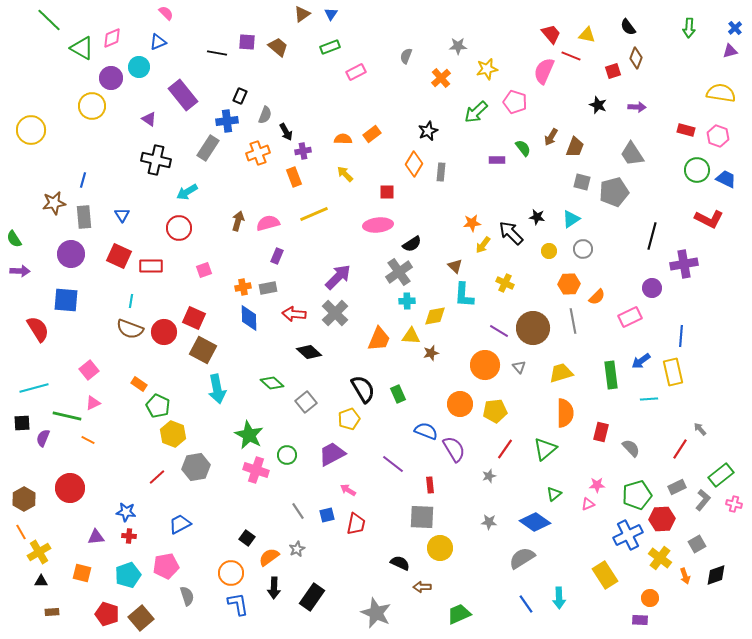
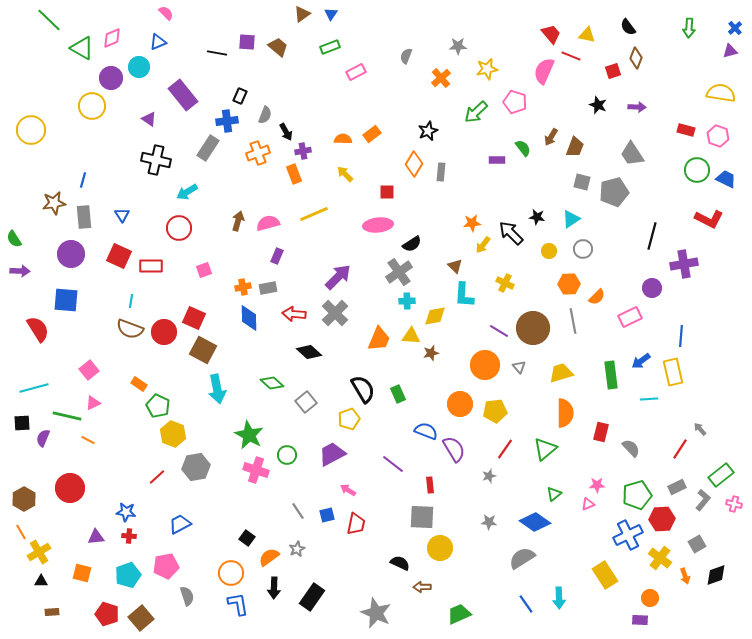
orange rectangle at (294, 177): moved 3 px up
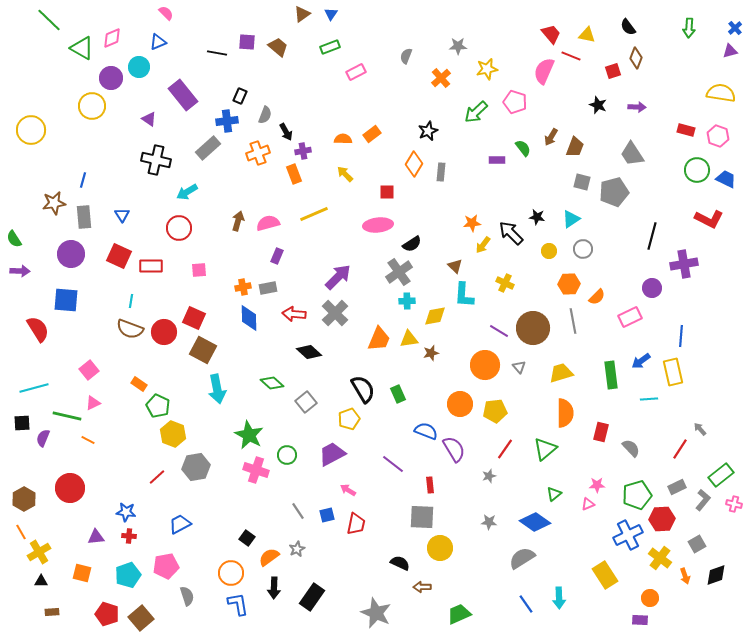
gray rectangle at (208, 148): rotated 15 degrees clockwise
pink square at (204, 270): moved 5 px left; rotated 14 degrees clockwise
yellow triangle at (411, 336): moved 2 px left, 3 px down; rotated 12 degrees counterclockwise
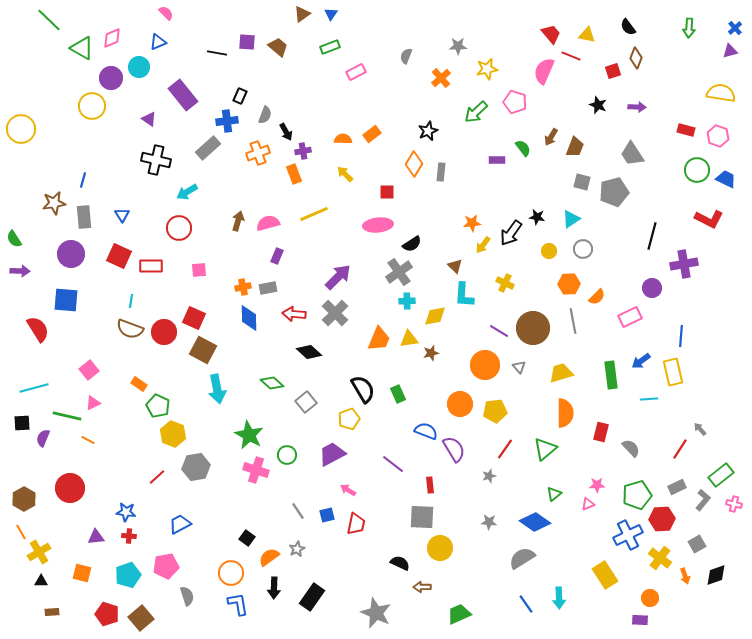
yellow circle at (31, 130): moved 10 px left, 1 px up
black arrow at (511, 233): rotated 100 degrees counterclockwise
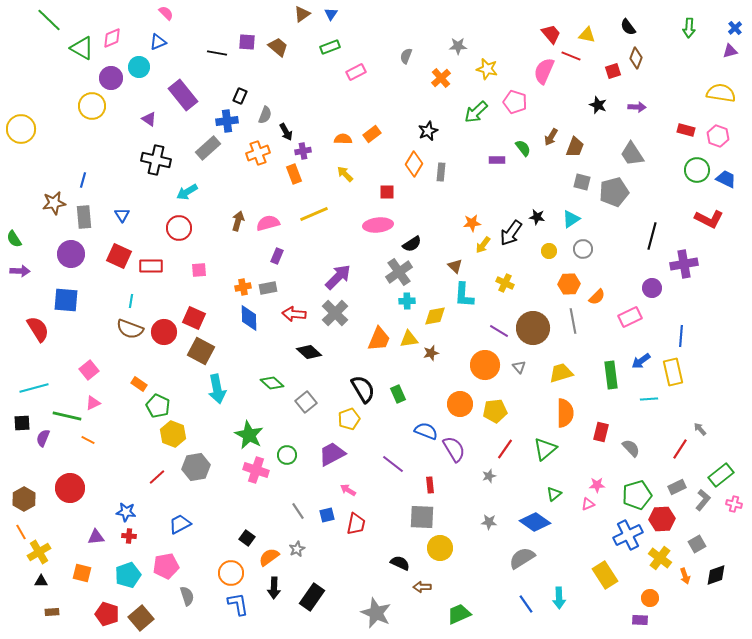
yellow star at (487, 69): rotated 25 degrees clockwise
brown square at (203, 350): moved 2 px left, 1 px down
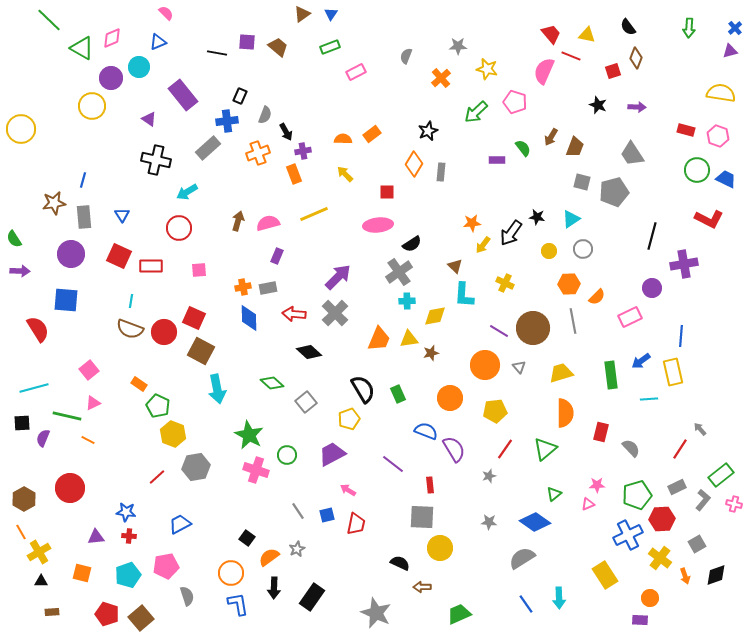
orange circle at (460, 404): moved 10 px left, 6 px up
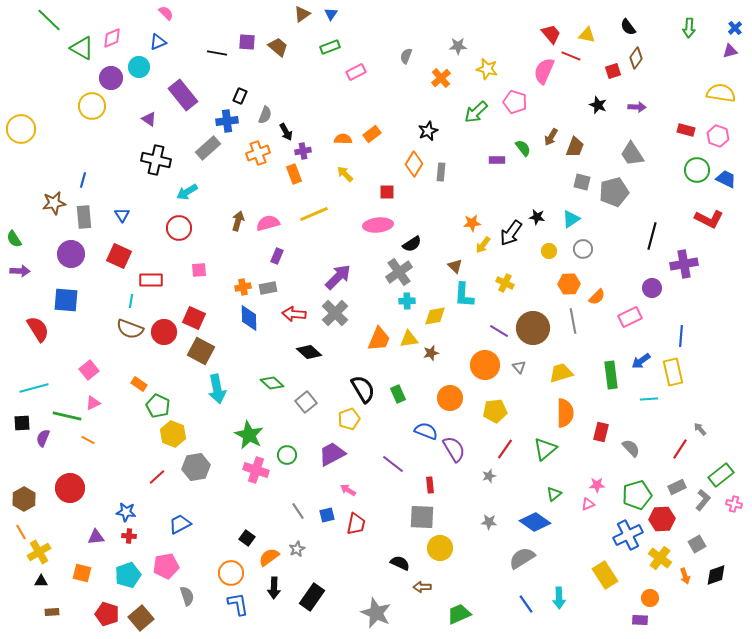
brown diamond at (636, 58): rotated 15 degrees clockwise
red rectangle at (151, 266): moved 14 px down
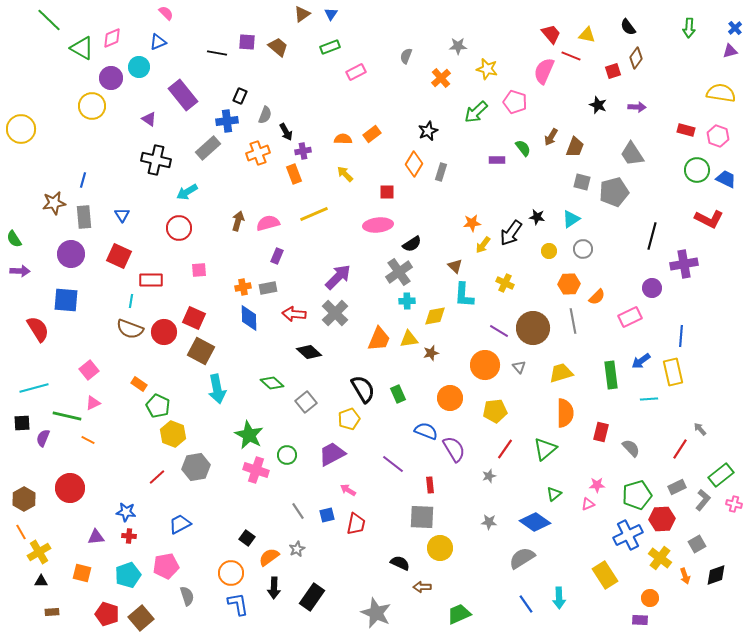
gray rectangle at (441, 172): rotated 12 degrees clockwise
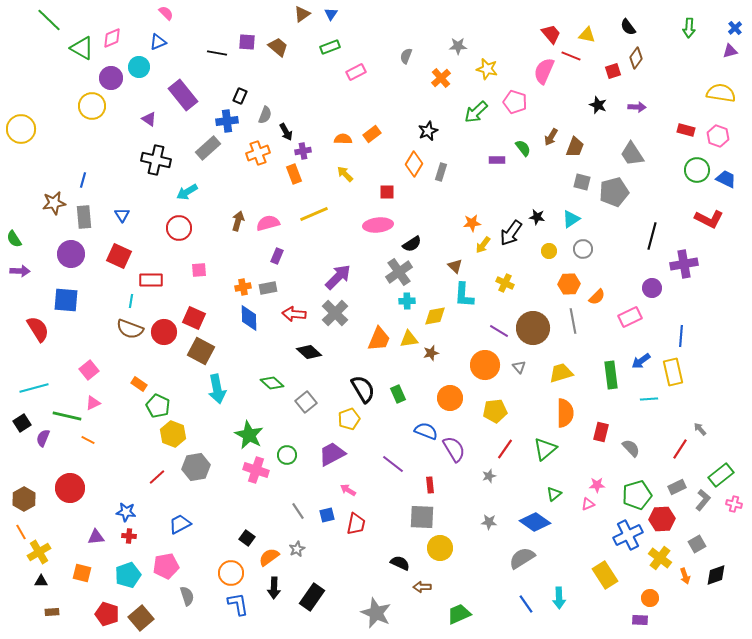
black square at (22, 423): rotated 30 degrees counterclockwise
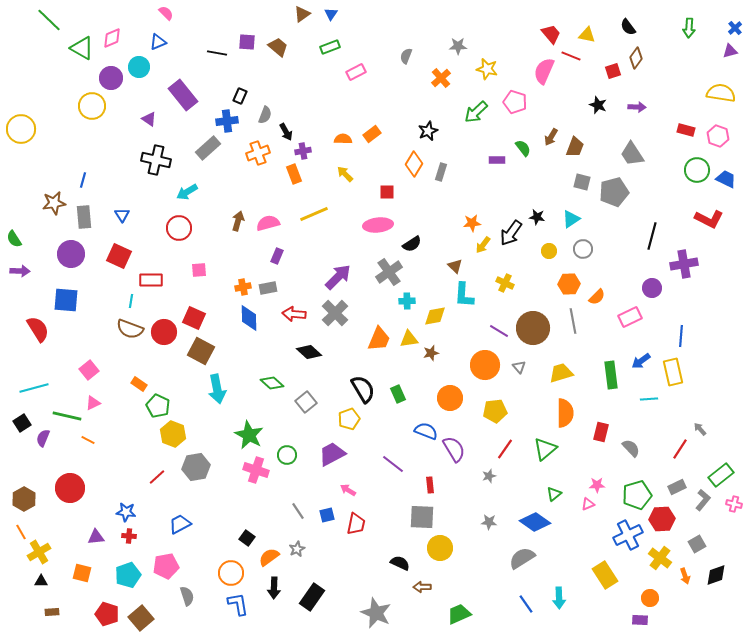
gray cross at (399, 272): moved 10 px left
